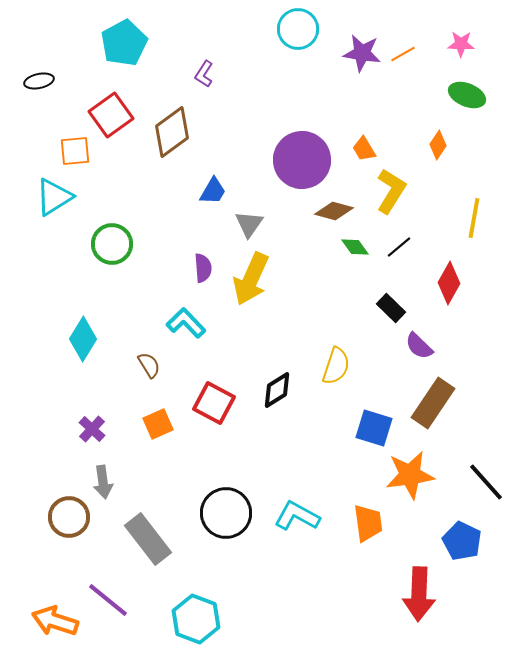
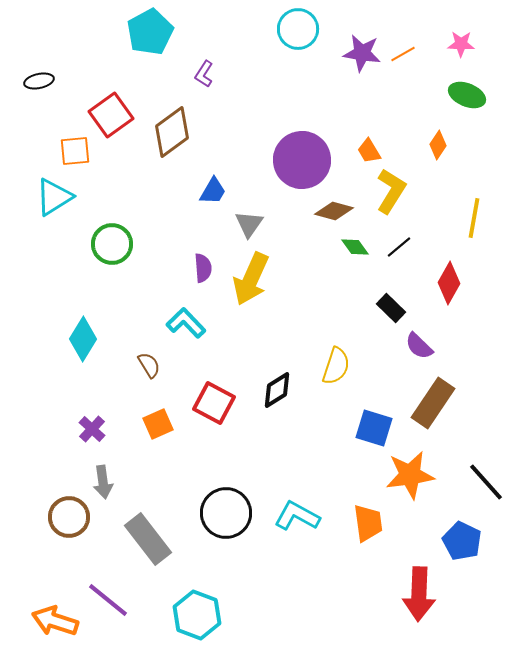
cyan pentagon at (124, 43): moved 26 px right, 11 px up
orange trapezoid at (364, 149): moved 5 px right, 2 px down
cyan hexagon at (196, 619): moved 1 px right, 4 px up
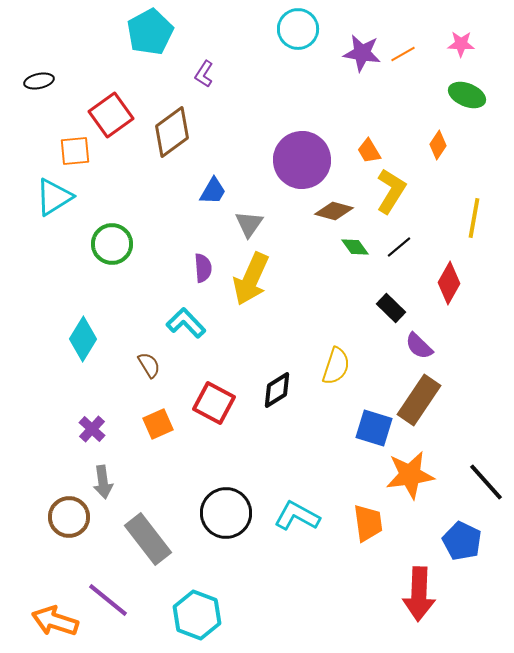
brown rectangle at (433, 403): moved 14 px left, 3 px up
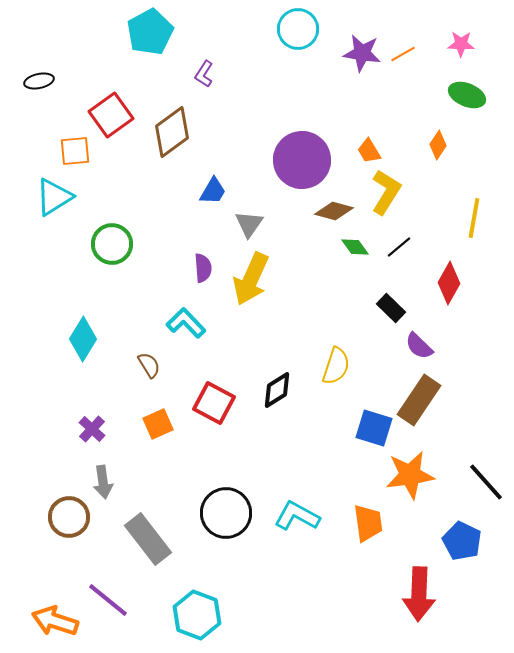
yellow L-shape at (391, 191): moved 5 px left, 1 px down
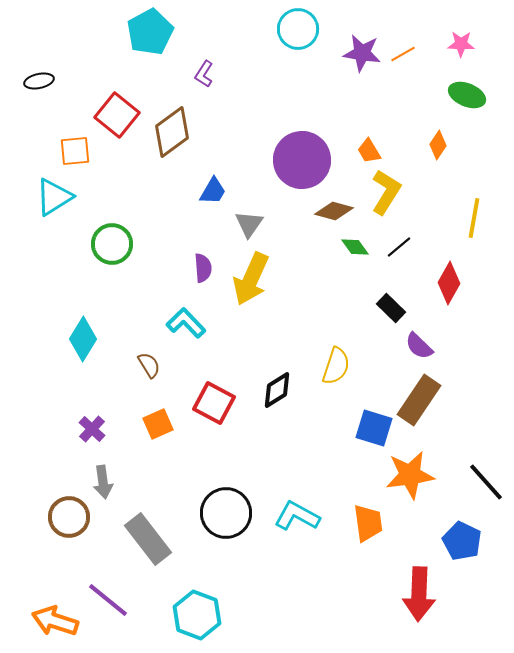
red square at (111, 115): moved 6 px right; rotated 15 degrees counterclockwise
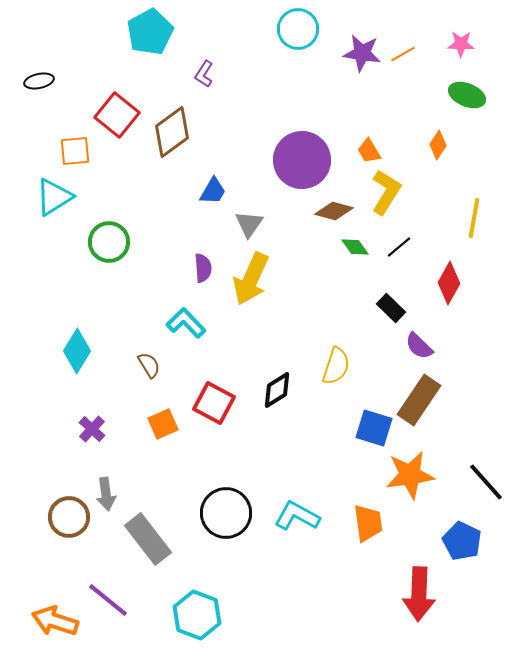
green circle at (112, 244): moved 3 px left, 2 px up
cyan diamond at (83, 339): moved 6 px left, 12 px down
orange square at (158, 424): moved 5 px right
gray arrow at (103, 482): moved 3 px right, 12 px down
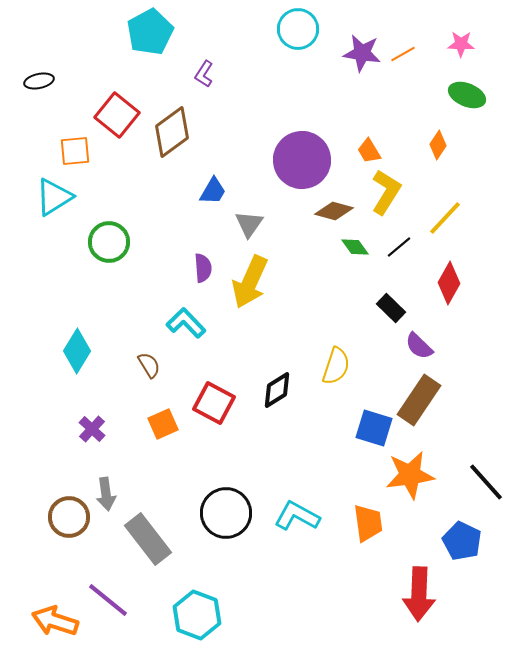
yellow line at (474, 218): moved 29 px left; rotated 33 degrees clockwise
yellow arrow at (251, 279): moved 1 px left, 3 px down
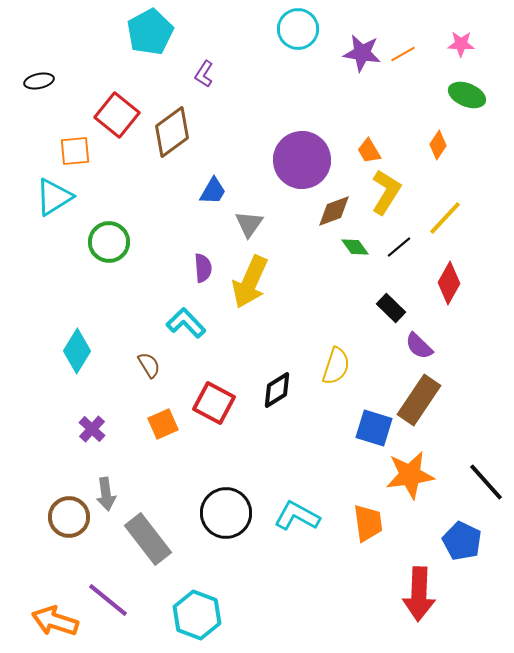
brown diamond at (334, 211): rotated 36 degrees counterclockwise
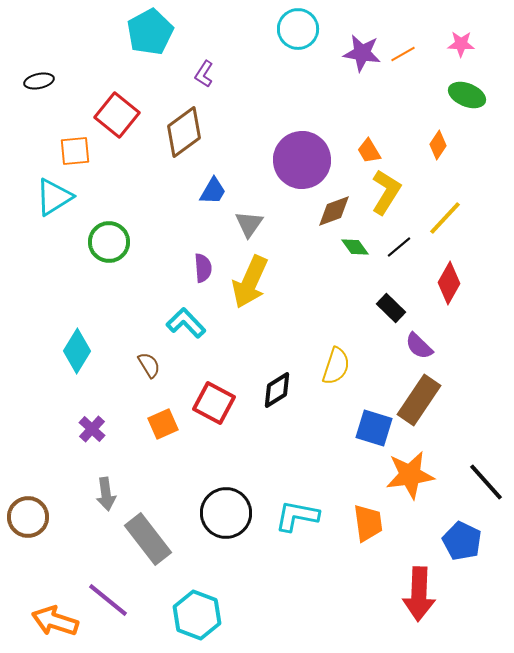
brown diamond at (172, 132): moved 12 px right
cyan L-shape at (297, 516): rotated 18 degrees counterclockwise
brown circle at (69, 517): moved 41 px left
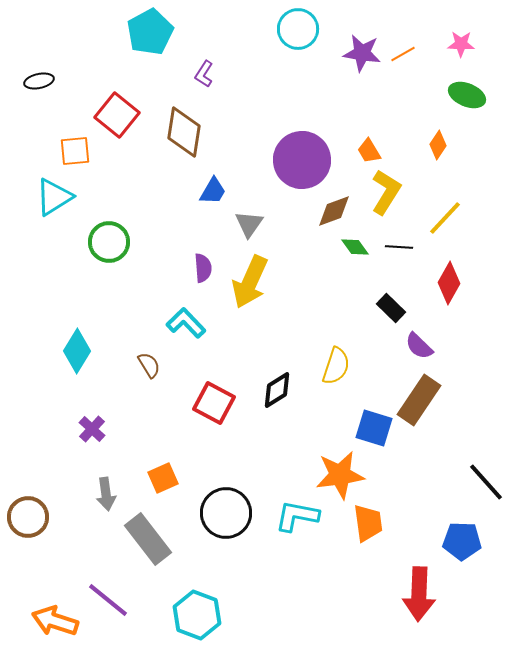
brown diamond at (184, 132): rotated 45 degrees counterclockwise
black line at (399, 247): rotated 44 degrees clockwise
orange square at (163, 424): moved 54 px down
orange star at (410, 475): moved 70 px left
blue pentagon at (462, 541): rotated 24 degrees counterclockwise
